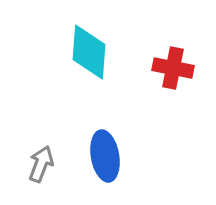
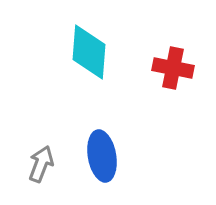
blue ellipse: moved 3 px left
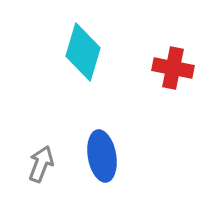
cyan diamond: moved 6 px left; rotated 12 degrees clockwise
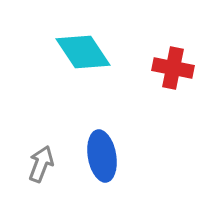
cyan diamond: rotated 50 degrees counterclockwise
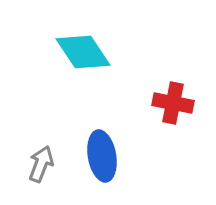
red cross: moved 35 px down
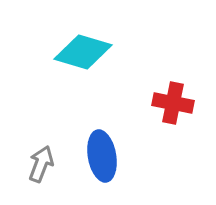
cyan diamond: rotated 40 degrees counterclockwise
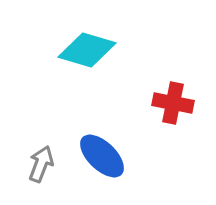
cyan diamond: moved 4 px right, 2 px up
blue ellipse: rotated 36 degrees counterclockwise
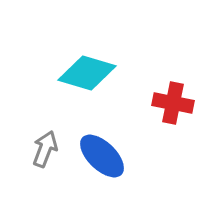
cyan diamond: moved 23 px down
gray arrow: moved 4 px right, 15 px up
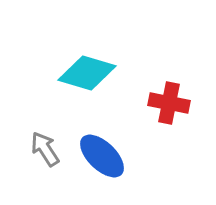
red cross: moved 4 px left
gray arrow: rotated 54 degrees counterclockwise
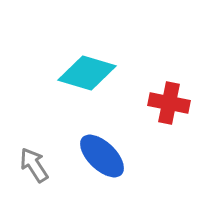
gray arrow: moved 11 px left, 16 px down
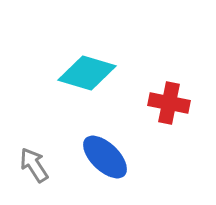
blue ellipse: moved 3 px right, 1 px down
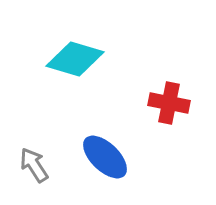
cyan diamond: moved 12 px left, 14 px up
